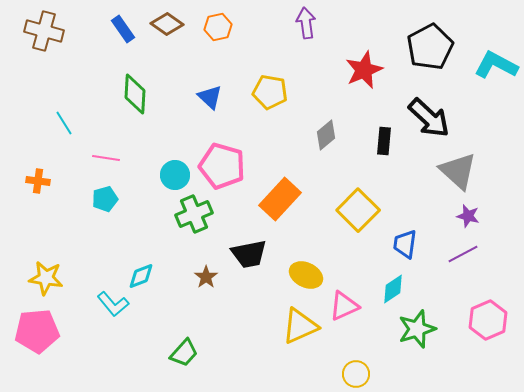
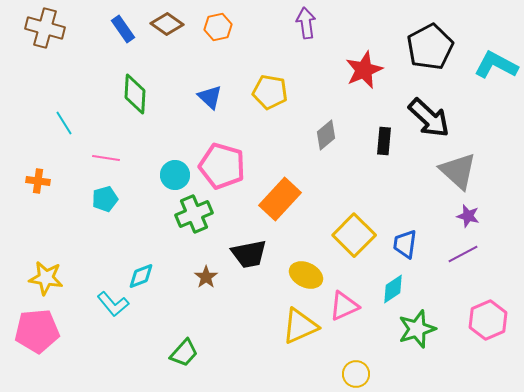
brown cross at (44, 31): moved 1 px right, 3 px up
yellow square at (358, 210): moved 4 px left, 25 px down
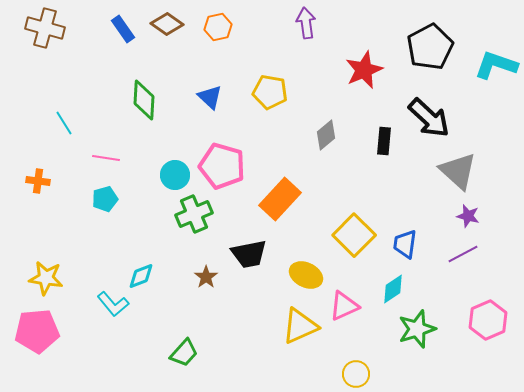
cyan L-shape at (496, 65): rotated 9 degrees counterclockwise
green diamond at (135, 94): moved 9 px right, 6 px down
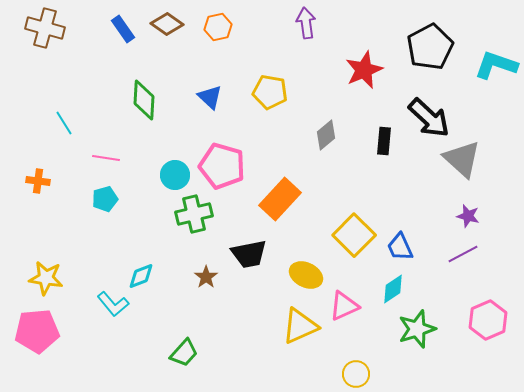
gray triangle at (458, 171): moved 4 px right, 12 px up
green cross at (194, 214): rotated 9 degrees clockwise
blue trapezoid at (405, 244): moved 5 px left, 3 px down; rotated 32 degrees counterclockwise
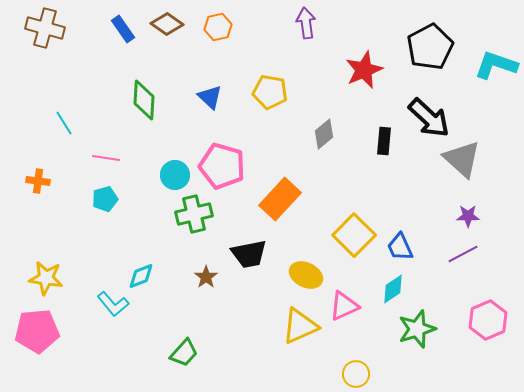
gray diamond at (326, 135): moved 2 px left, 1 px up
purple star at (468, 216): rotated 15 degrees counterclockwise
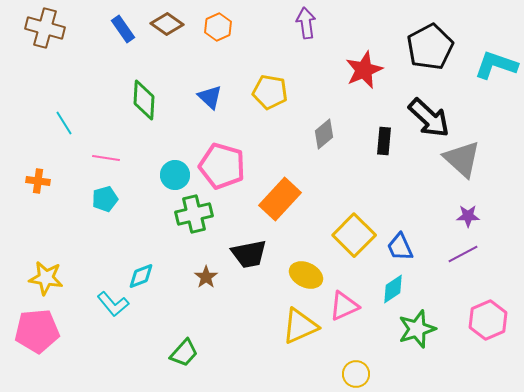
orange hexagon at (218, 27): rotated 12 degrees counterclockwise
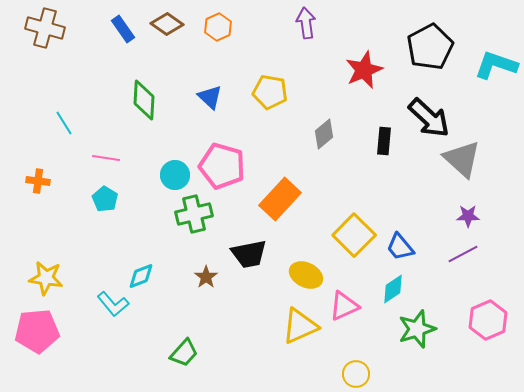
cyan pentagon at (105, 199): rotated 25 degrees counterclockwise
blue trapezoid at (400, 247): rotated 16 degrees counterclockwise
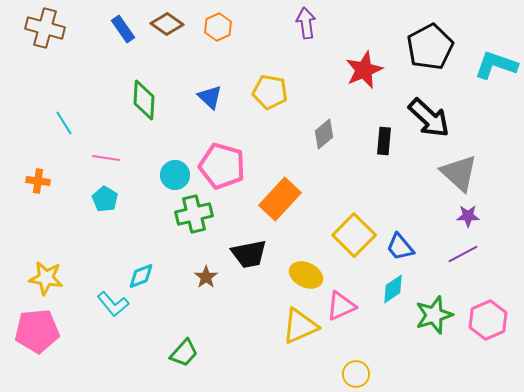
gray triangle at (462, 159): moved 3 px left, 14 px down
pink triangle at (344, 306): moved 3 px left
green star at (417, 329): moved 17 px right, 14 px up
